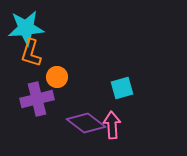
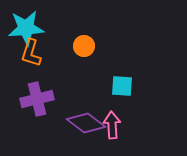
orange circle: moved 27 px right, 31 px up
cyan square: moved 2 px up; rotated 20 degrees clockwise
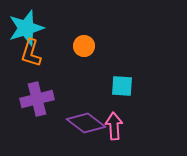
cyan star: rotated 12 degrees counterclockwise
pink arrow: moved 2 px right, 1 px down
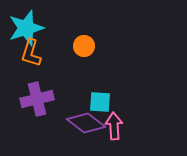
cyan square: moved 22 px left, 16 px down
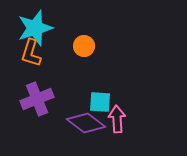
cyan star: moved 9 px right
purple cross: rotated 8 degrees counterclockwise
pink arrow: moved 3 px right, 7 px up
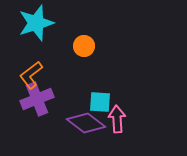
cyan star: moved 1 px right, 5 px up
orange L-shape: moved 22 px down; rotated 36 degrees clockwise
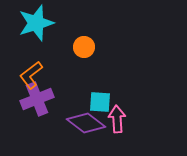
orange circle: moved 1 px down
